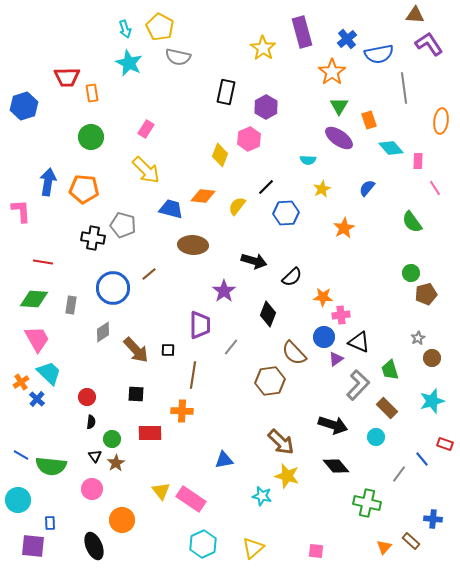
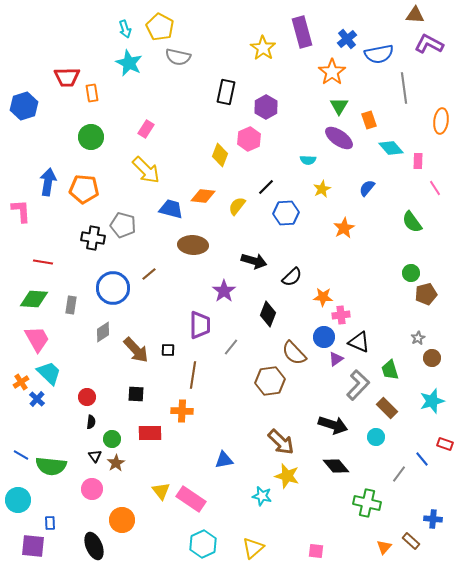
purple L-shape at (429, 44): rotated 28 degrees counterclockwise
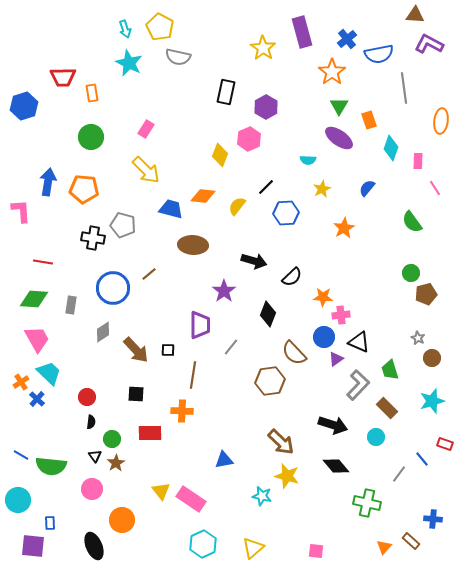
red trapezoid at (67, 77): moved 4 px left
cyan diamond at (391, 148): rotated 60 degrees clockwise
gray star at (418, 338): rotated 16 degrees counterclockwise
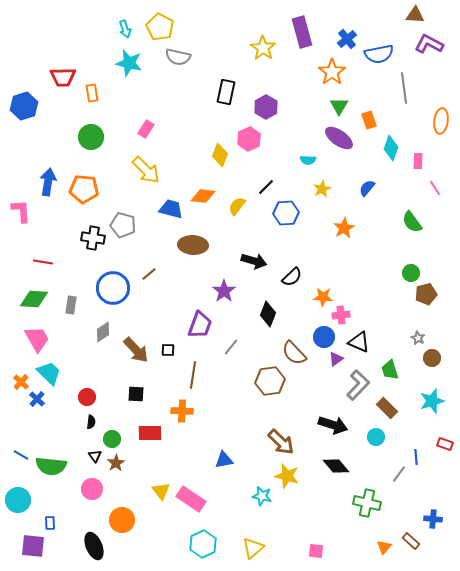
cyan star at (129, 63): rotated 12 degrees counterclockwise
purple trapezoid at (200, 325): rotated 20 degrees clockwise
orange cross at (21, 382): rotated 14 degrees counterclockwise
blue line at (422, 459): moved 6 px left, 2 px up; rotated 35 degrees clockwise
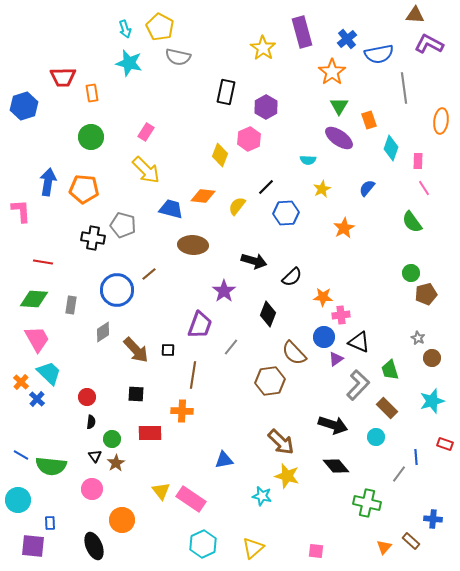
pink rectangle at (146, 129): moved 3 px down
pink line at (435, 188): moved 11 px left
blue circle at (113, 288): moved 4 px right, 2 px down
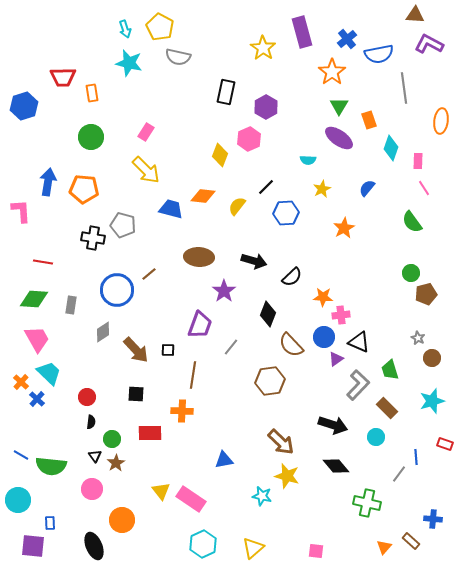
brown ellipse at (193, 245): moved 6 px right, 12 px down
brown semicircle at (294, 353): moved 3 px left, 8 px up
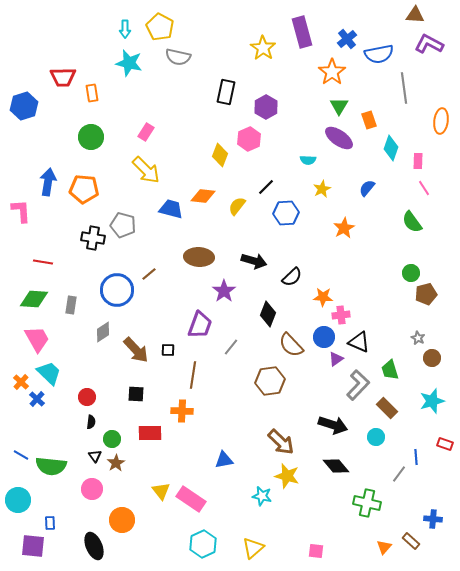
cyan arrow at (125, 29): rotated 18 degrees clockwise
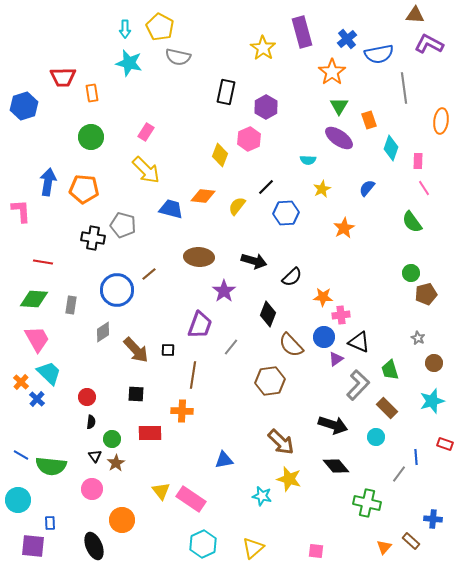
brown circle at (432, 358): moved 2 px right, 5 px down
yellow star at (287, 476): moved 2 px right, 3 px down
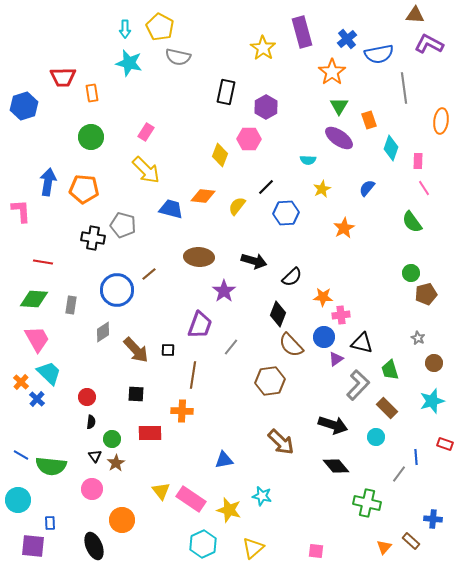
pink hexagon at (249, 139): rotated 25 degrees clockwise
black diamond at (268, 314): moved 10 px right
black triangle at (359, 342): moved 3 px right, 1 px down; rotated 10 degrees counterclockwise
yellow star at (289, 479): moved 60 px left, 31 px down
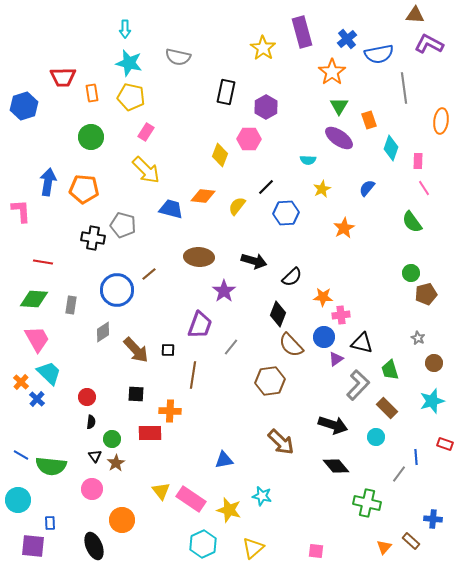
yellow pentagon at (160, 27): moved 29 px left, 70 px down; rotated 16 degrees counterclockwise
orange cross at (182, 411): moved 12 px left
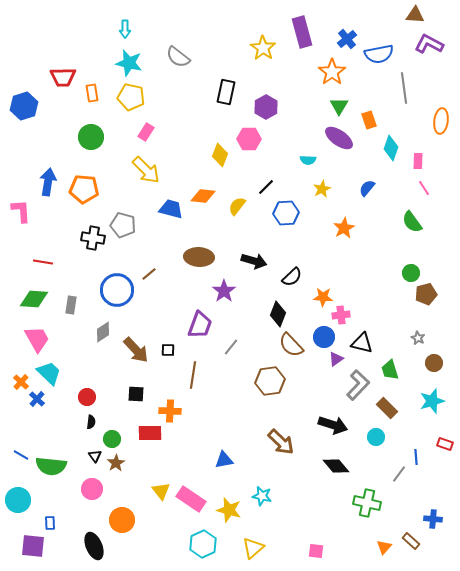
gray semicircle at (178, 57): rotated 25 degrees clockwise
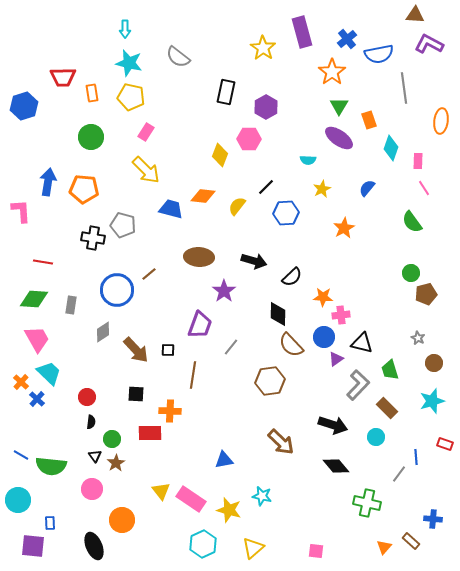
black diamond at (278, 314): rotated 20 degrees counterclockwise
